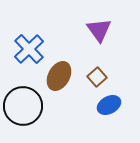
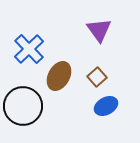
blue ellipse: moved 3 px left, 1 px down
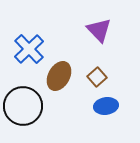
purple triangle: rotated 8 degrees counterclockwise
blue ellipse: rotated 20 degrees clockwise
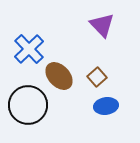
purple triangle: moved 3 px right, 5 px up
brown ellipse: rotated 72 degrees counterclockwise
black circle: moved 5 px right, 1 px up
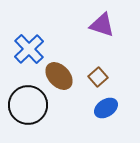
purple triangle: rotated 28 degrees counterclockwise
brown square: moved 1 px right
blue ellipse: moved 2 px down; rotated 25 degrees counterclockwise
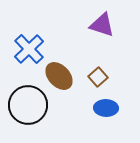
blue ellipse: rotated 35 degrees clockwise
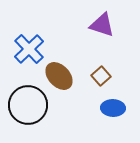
brown square: moved 3 px right, 1 px up
blue ellipse: moved 7 px right
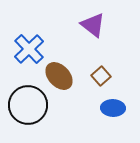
purple triangle: moved 9 px left; rotated 20 degrees clockwise
